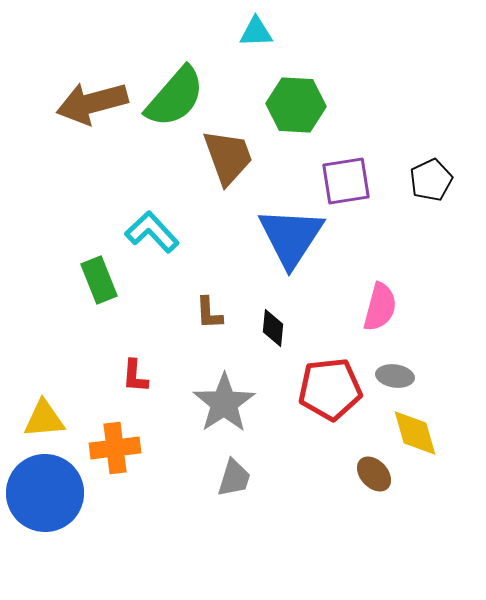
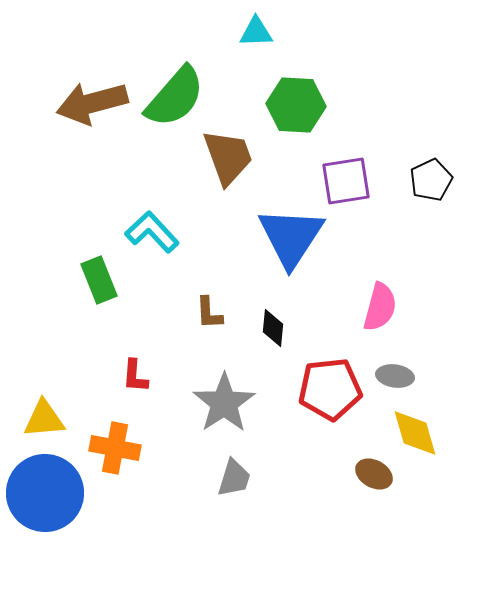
orange cross: rotated 18 degrees clockwise
brown ellipse: rotated 18 degrees counterclockwise
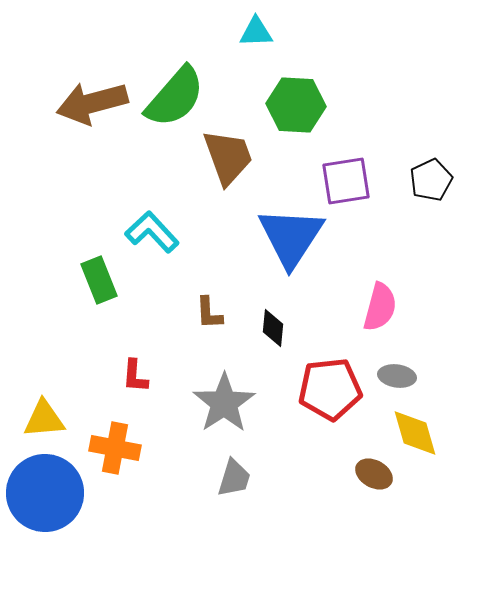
gray ellipse: moved 2 px right
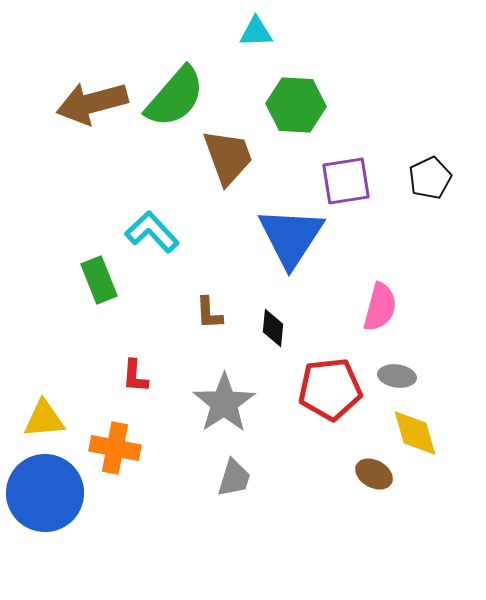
black pentagon: moved 1 px left, 2 px up
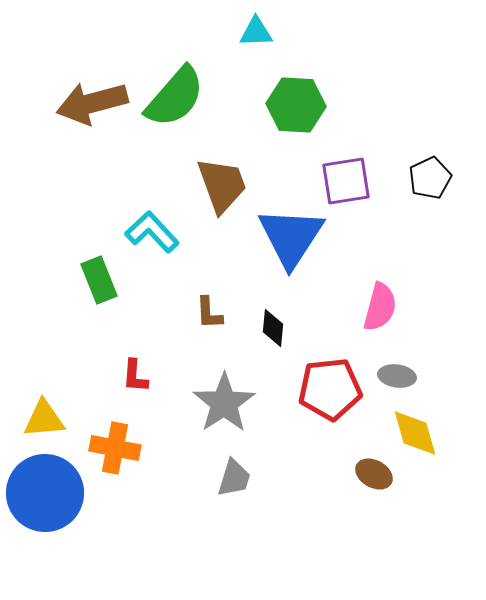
brown trapezoid: moved 6 px left, 28 px down
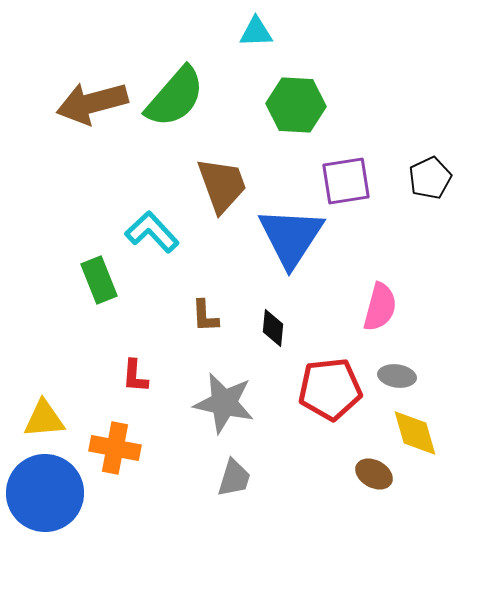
brown L-shape: moved 4 px left, 3 px down
gray star: rotated 26 degrees counterclockwise
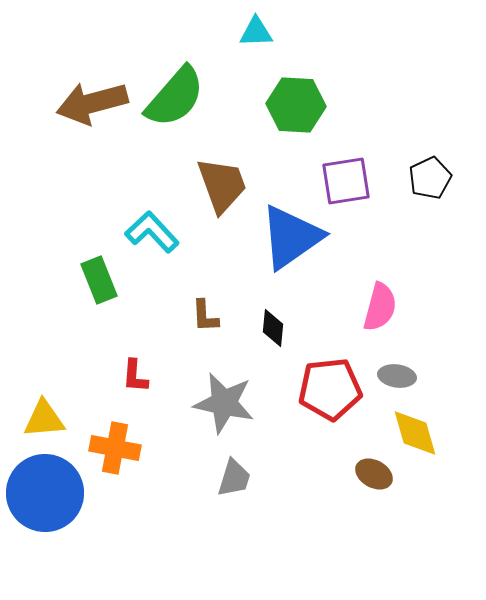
blue triangle: rotated 22 degrees clockwise
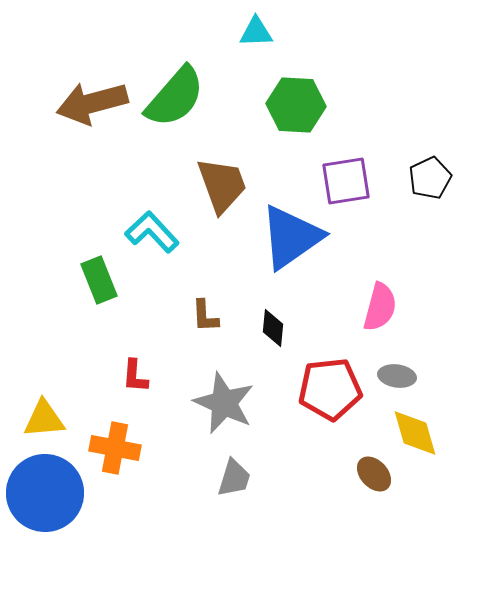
gray star: rotated 12 degrees clockwise
brown ellipse: rotated 18 degrees clockwise
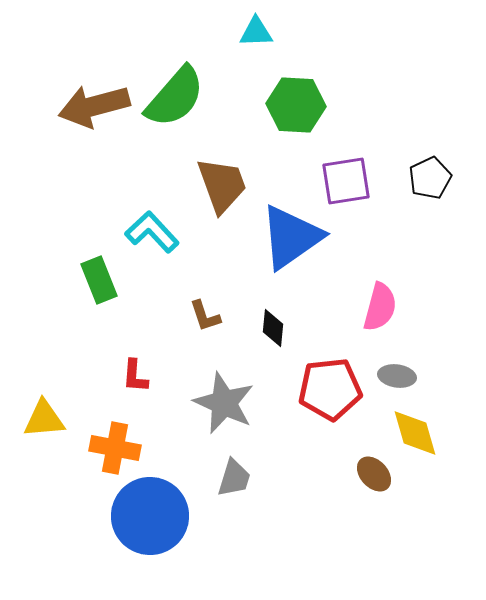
brown arrow: moved 2 px right, 3 px down
brown L-shape: rotated 15 degrees counterclockwise
blue circle: moved 105 px right, 23 px down
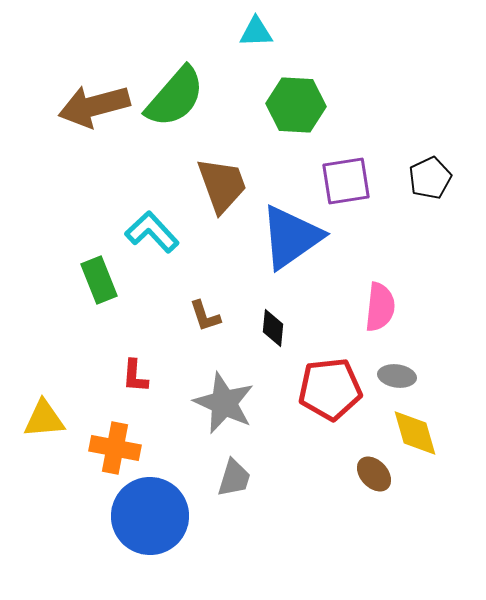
pink semicircle: rotated 9 degrees counterclockwise
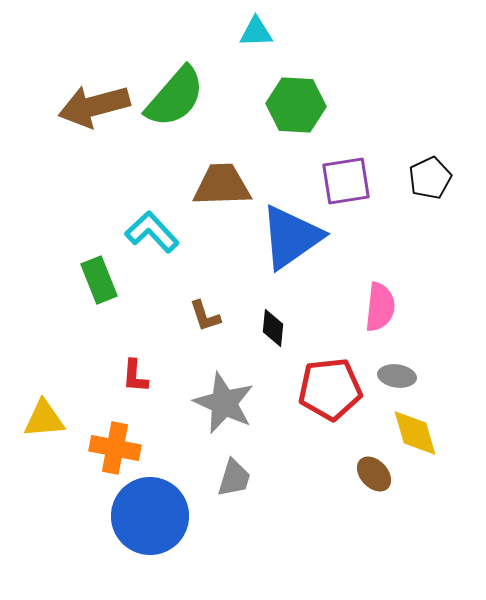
brown trapezoid: rotated 72 degrees counterclockwise
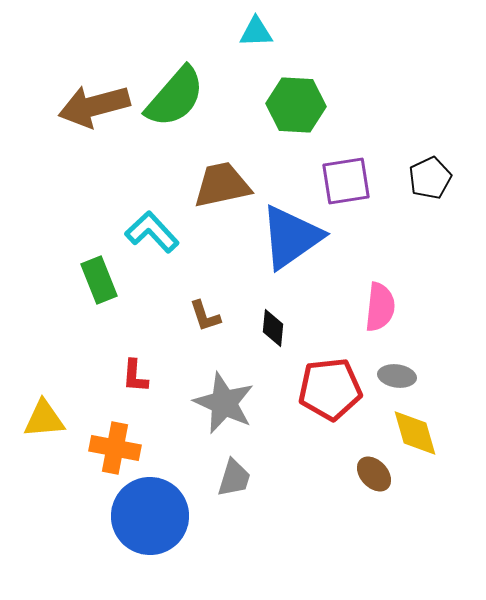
brown trapezoid: rotated 10 degrees counterclockwise
